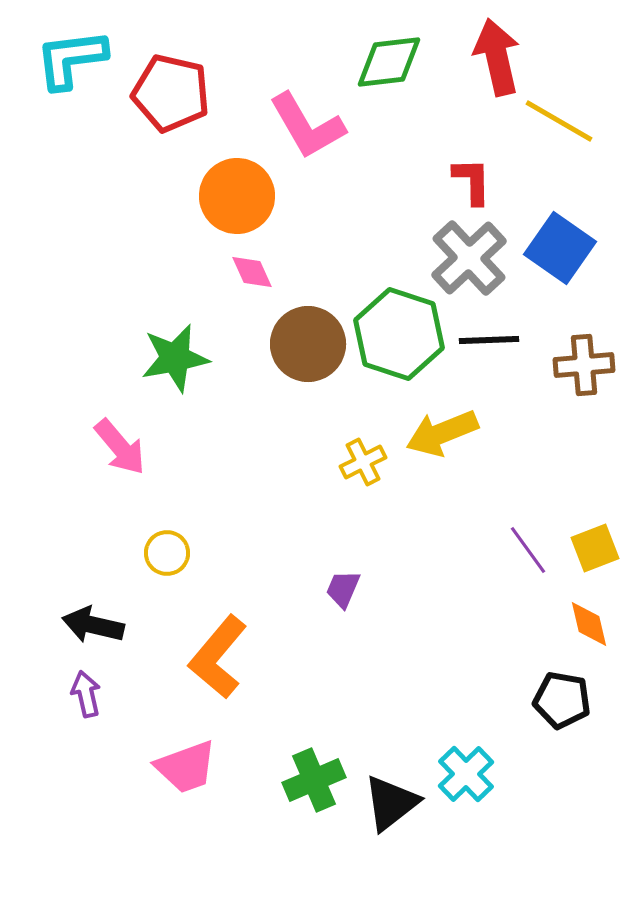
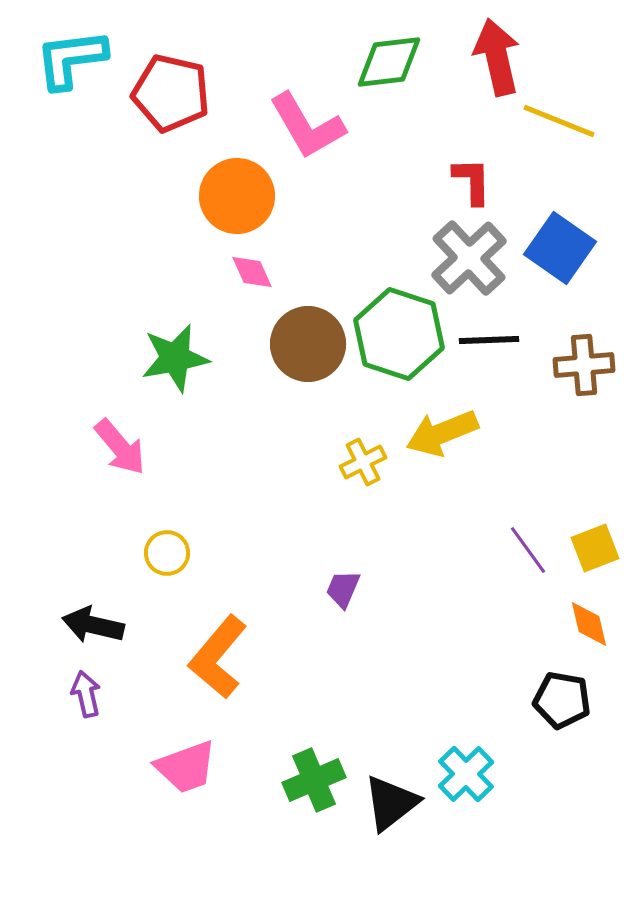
yellow line: rotated 8 degrees counterclockwise
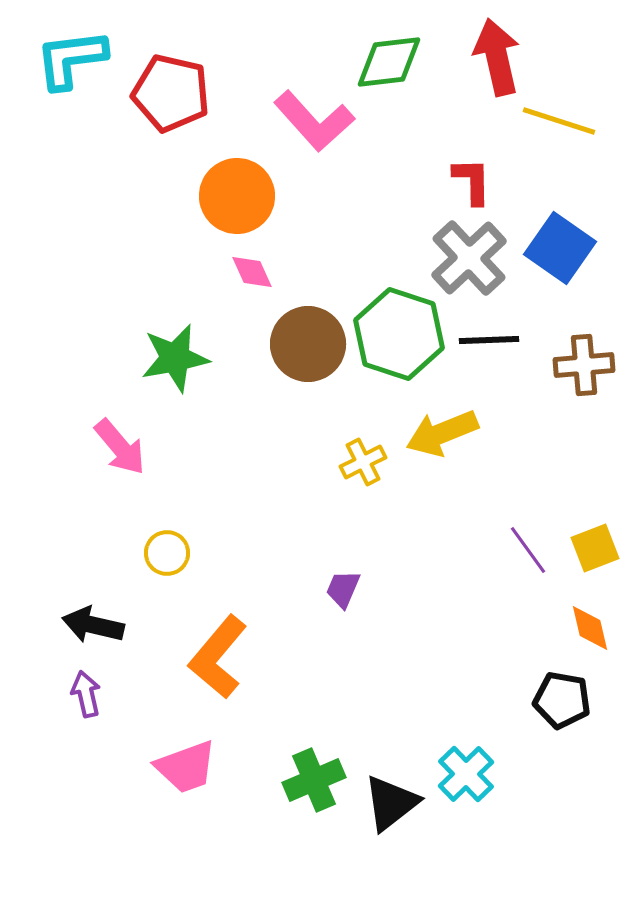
yellow line: rotated 4 degrees counterclockwise
pink L-shape: moved 7 px right, 5 px up; rotated 12 degrees counterclockwise
orange diamond: moved 1 px right, 4 px down
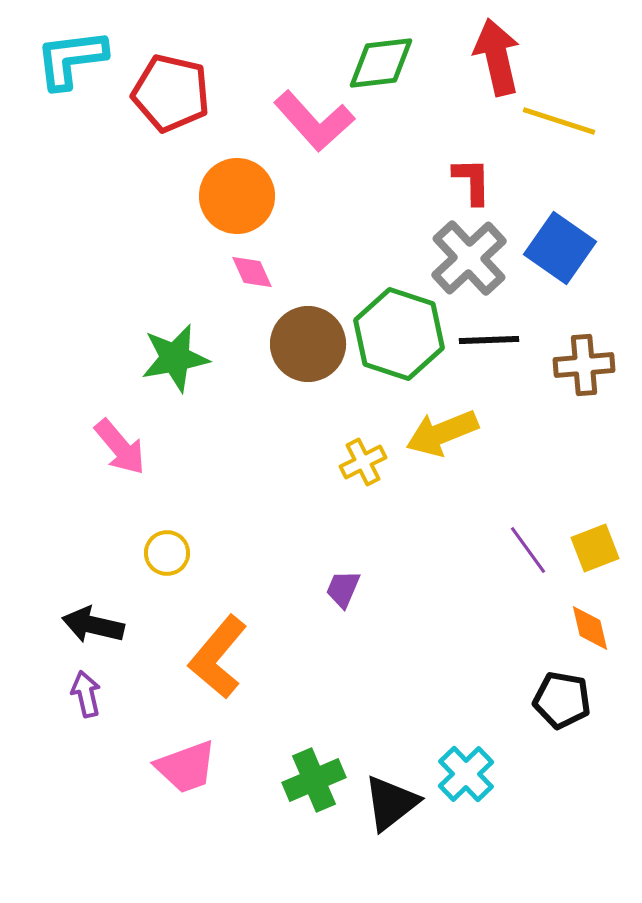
green diamond: moved 8 px left, 1 px down
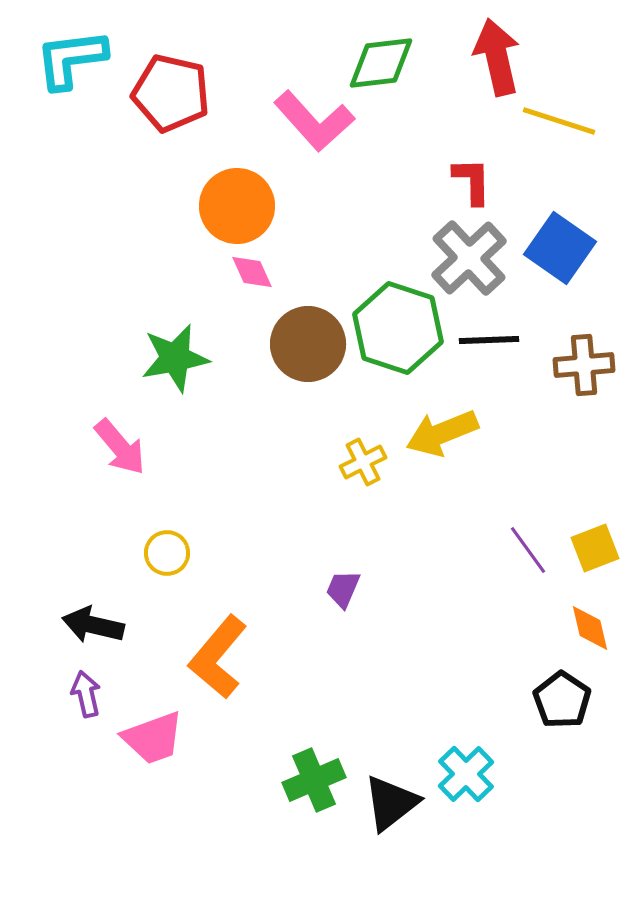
orange circle: moved 10 px down
green hexagon: moved 1 px left, 6 px up
black pentagon: rotated 24 degrees clockwise
pink trapezoid: moved 33 px left, 29 px up
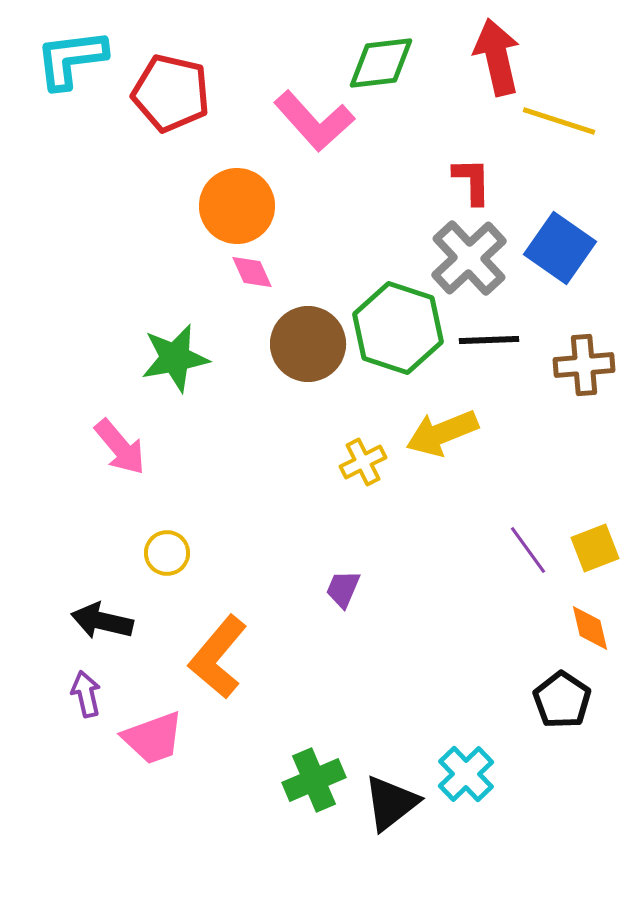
black arrow: moved 9 px right, 4 px up
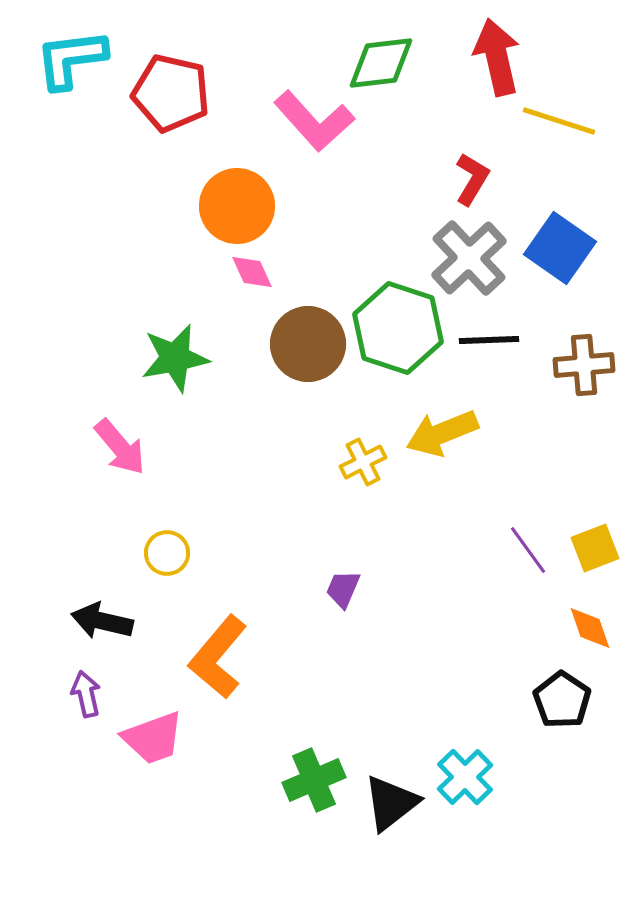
red L-shape: moved 2 px up; rotated 32 degrees clockwise
orange diamond: rotated 6 degrees counterclockwise
cyan cross: moved 1 px left, 3 px down
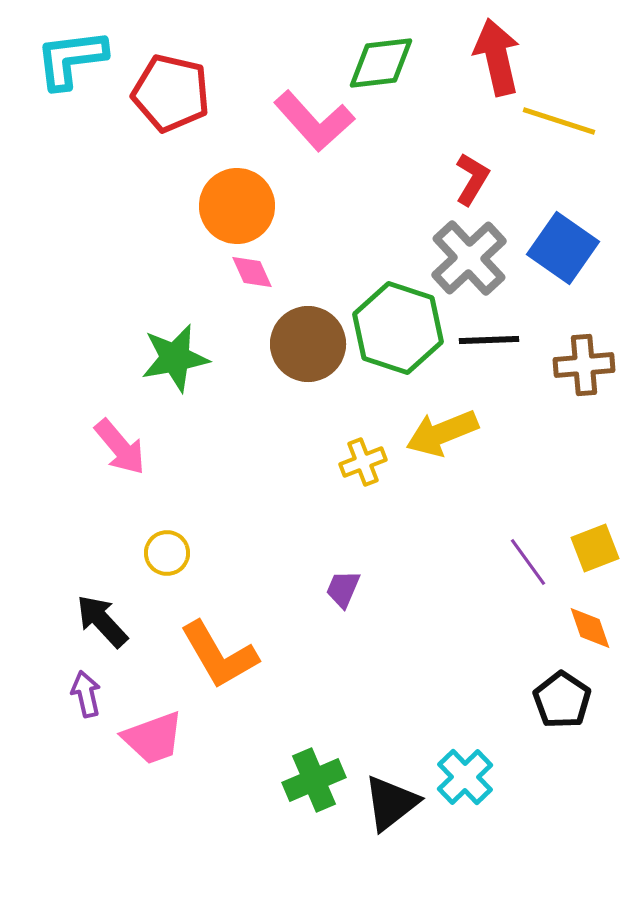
blue square: moved 3 px right
yellow cross: rotated 6 degrees clockwise
purple line: moved 12 px down
black arrow: rotated 34 degrees clockwise
orange L-shape: moved 1 px right, 2 px up; rotated 70 degrees counterclockwise
